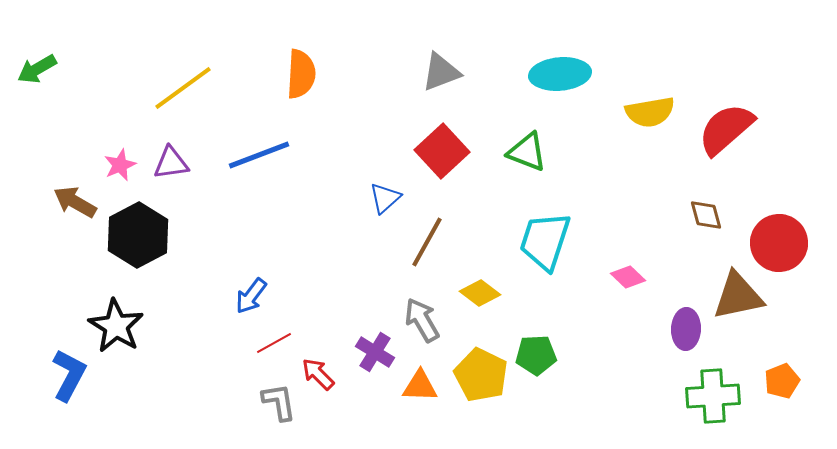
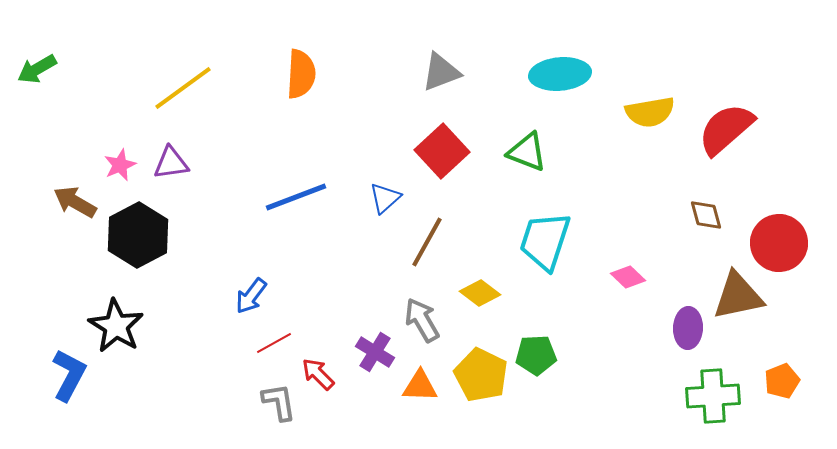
blue line: moved 37 px right, 42 px down
purple ellipse: moved 2 px right, 1 px up
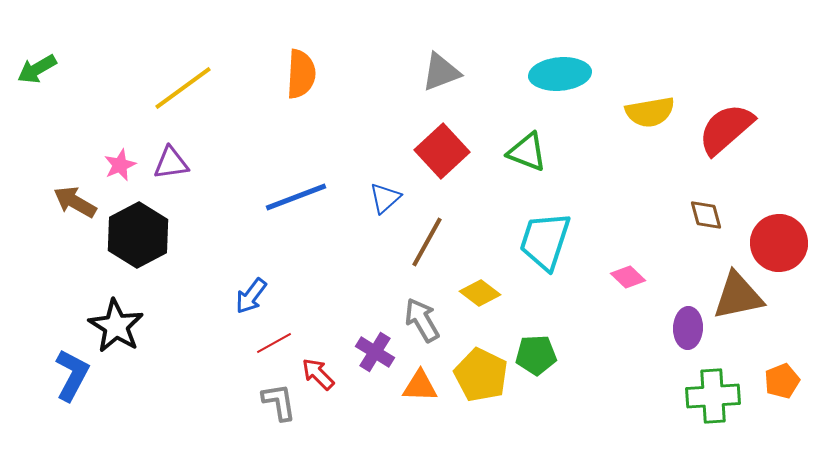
blue L-shape: moved 3 px right
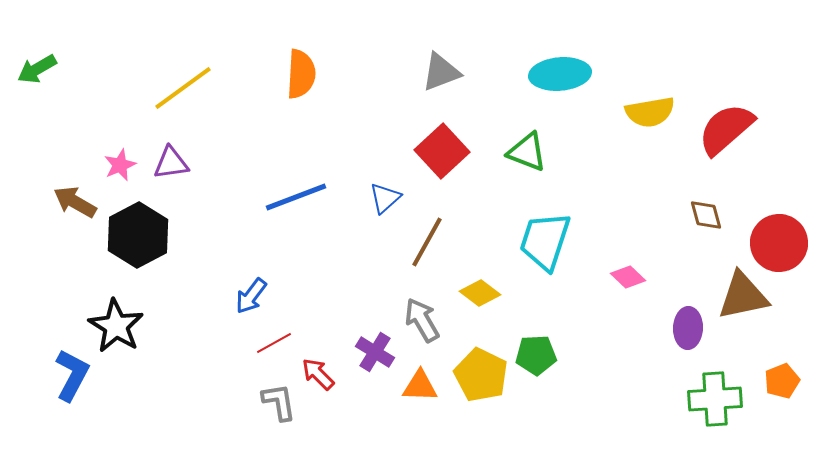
brown triangle: moved 5 px right
green cross: moved 2 px right, 3 px down
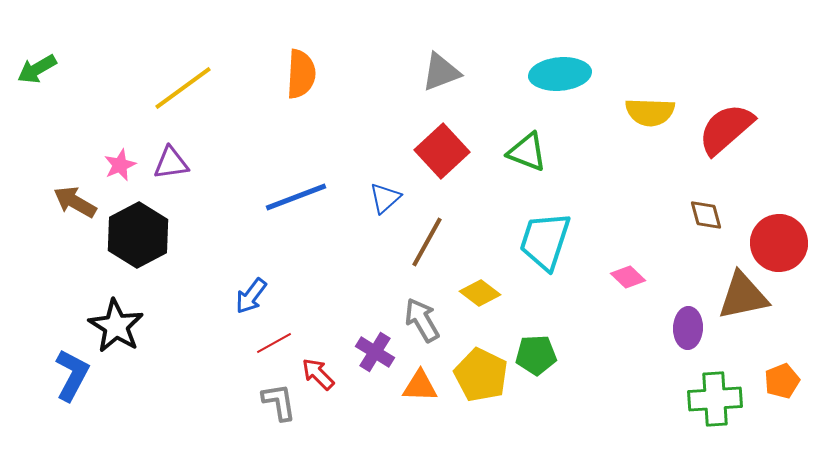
yellow semicircle: rotated 12 degrees clockwise
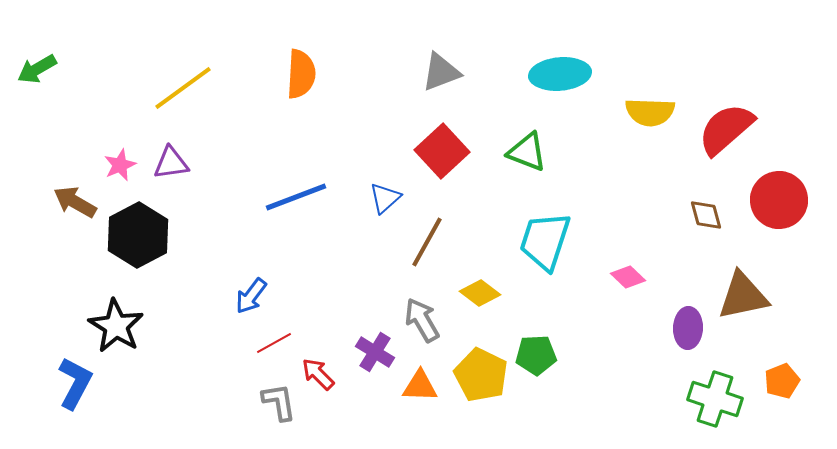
red circle: moved 43 px up
blue L-shape: moved 3 px right, 8 px down
green cross: rotated 22 degrees clockwise
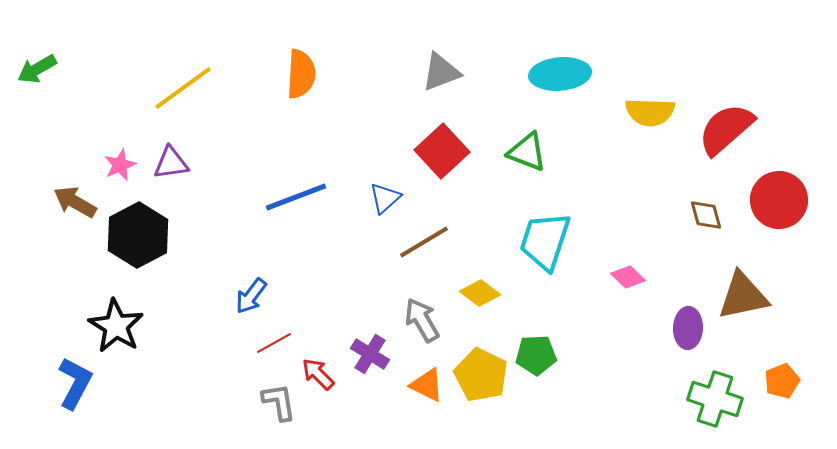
brown line: moved 3 px left; rotated 30 degrees clockwise
purple cross: moved 5 px left, 2 px down
orange triangle: moved 7 px right, 1 px up; rotated 24 degrees clockwise
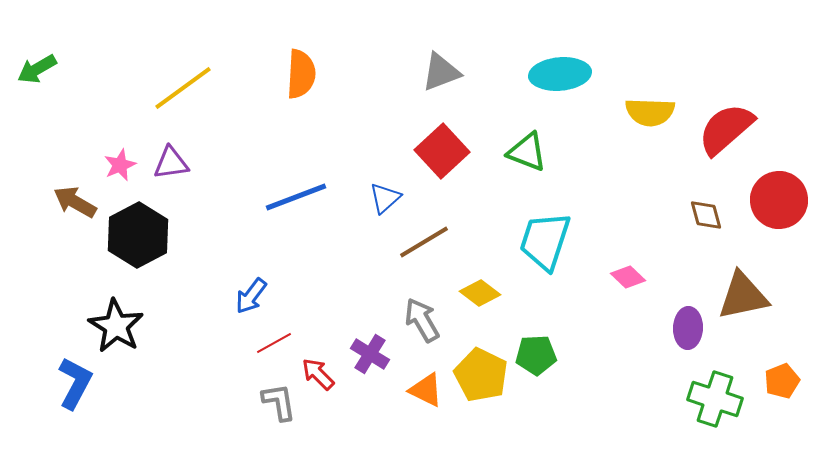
orange triangle: moved 1 px left, 5 px down
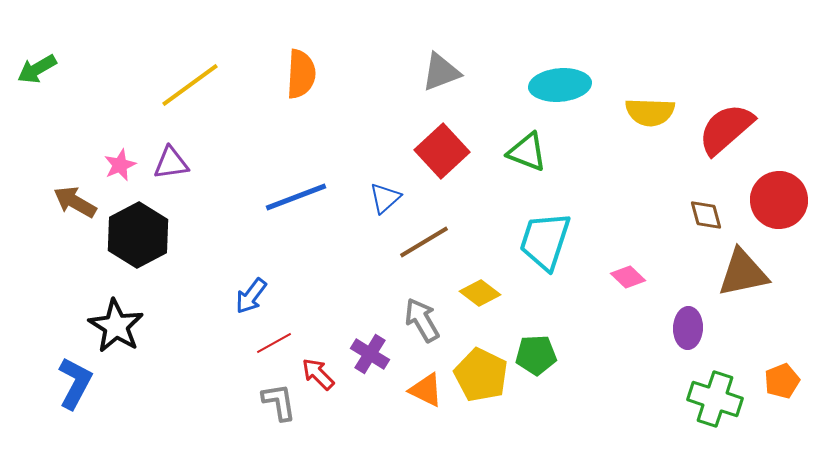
cyan ellipse: moved 11 px down
yellow line: moved 7 px right, 3 px up
brown triangle: moved 23 px up
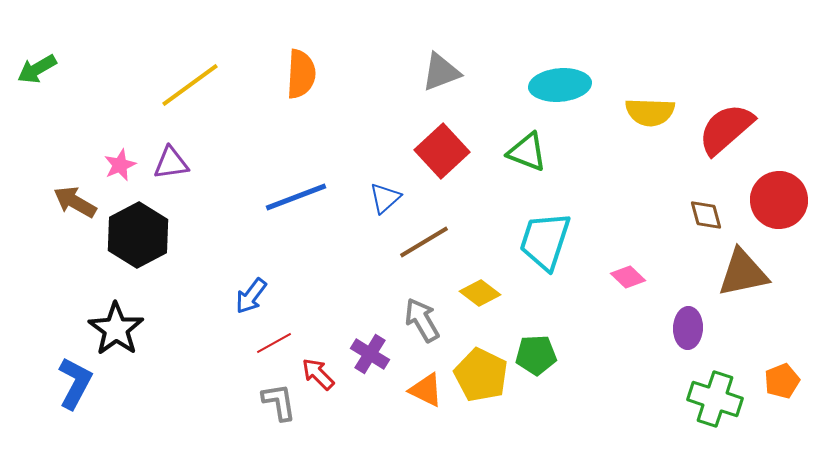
black star: moved 3 px down; rotated 4 degrees clockwise
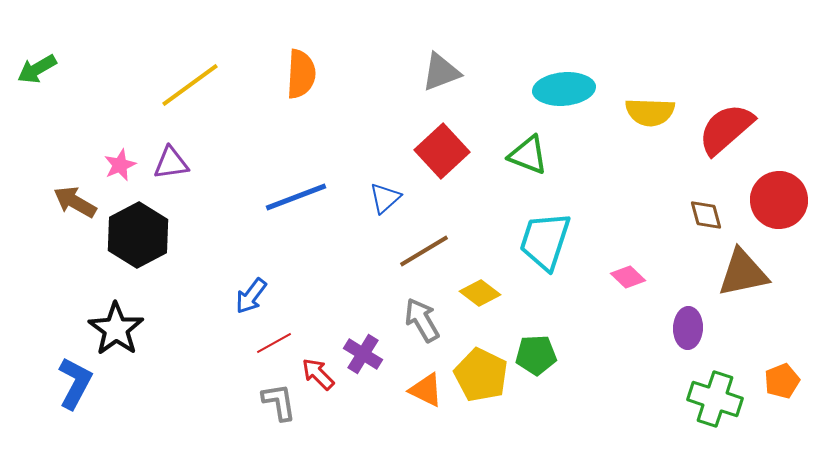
cyan ellipse: moved 4 px right, 4 px down
green triangle: moved 1 px right, 3 px down
brown line: moved 9 px down
purple cross: moved 7 px left
